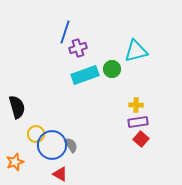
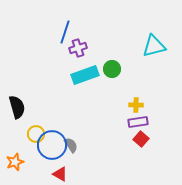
cyan triangle: moved 18 px right, 5 px up
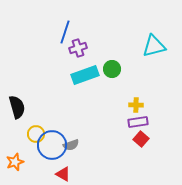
gray semicircle: rotated 105 degrees clockwise
red triangle: moved 3 px right
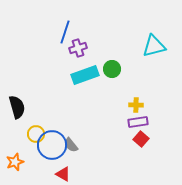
gray semicircle: rotated 70 degrees clockwise
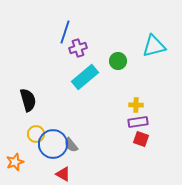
green circle: moved 6 px right, 8 px up
cyan rectangle: moved 2 px down; rotated 20 degrees counterclockwise
black semicircle: moved 11 px right, 7 px up
red square: rotated 21 degrees counterclockwise
blue circle: moved 1 px right, 1 px up
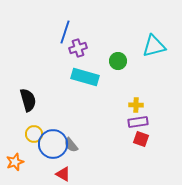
cyan rectangle: rotated 56 degrees clockwise
yellow circle: moved 2 px left
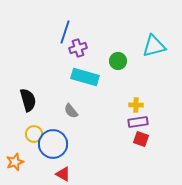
gray semicircle: moved 34 px up
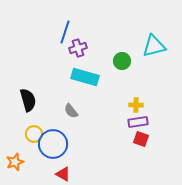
green circle: moved 4 px right
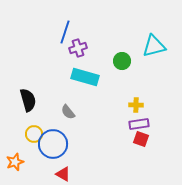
gray semicircle: moved 3 px left, 1 px down
purple rectangle: moved 1 px right, 2 px down
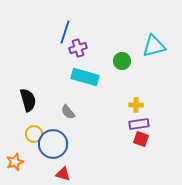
red triangle: rotated 14 degrees counterclockwise
